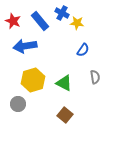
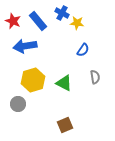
blue rectangle: moved 2 px left
brown square: moved 10 px down; rotated 28 degrees clockwise
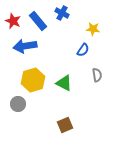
yellow star: moved 16 px right, 6 px down
gray semicircle: moved 2 px right, 2 px up
